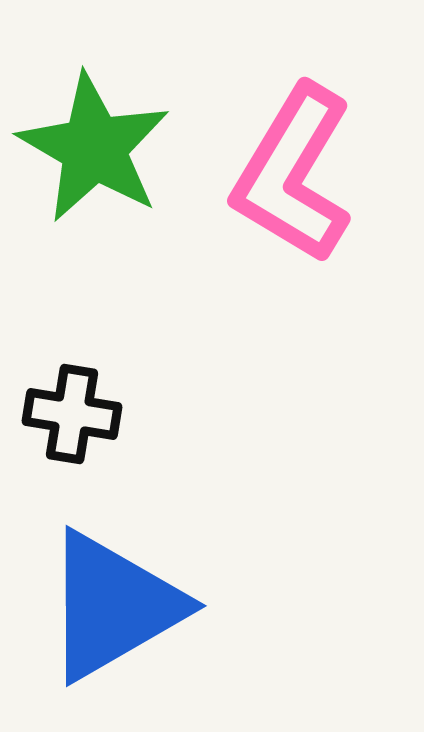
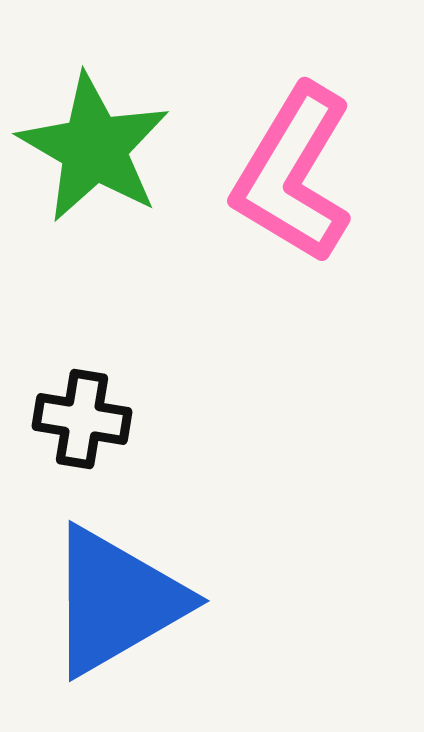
black cross: moved 10 px right, 5 px down
blue triangle: moved 3 px right, 5 px up
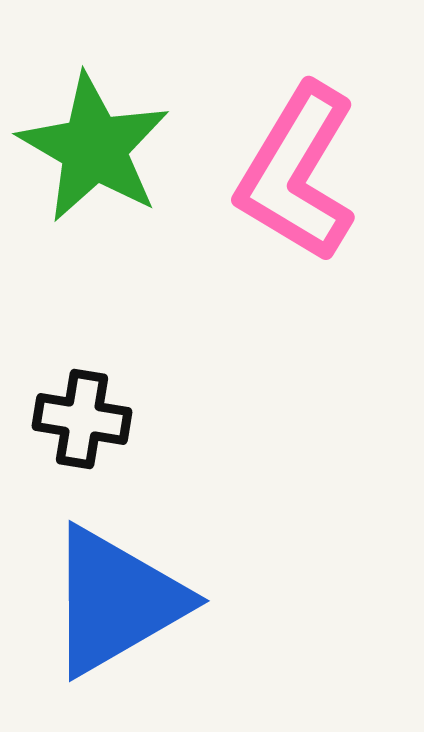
pink L-shape: moved 4 px right, 1 px up
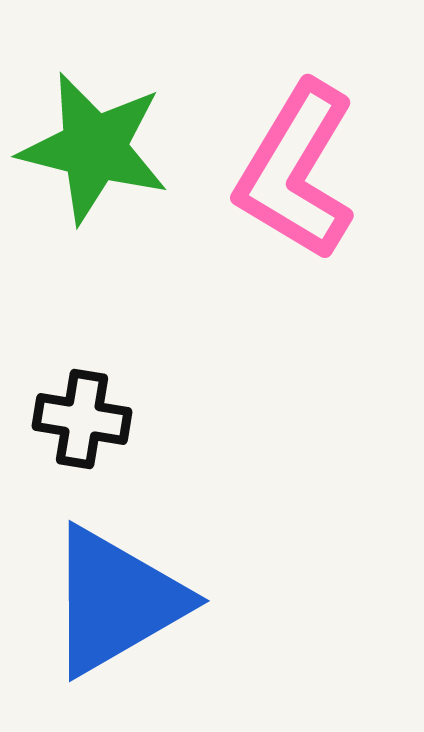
green star: rotated 16 degrees counterclockwise
pink L-shape: moved 1 px left, 2 px up
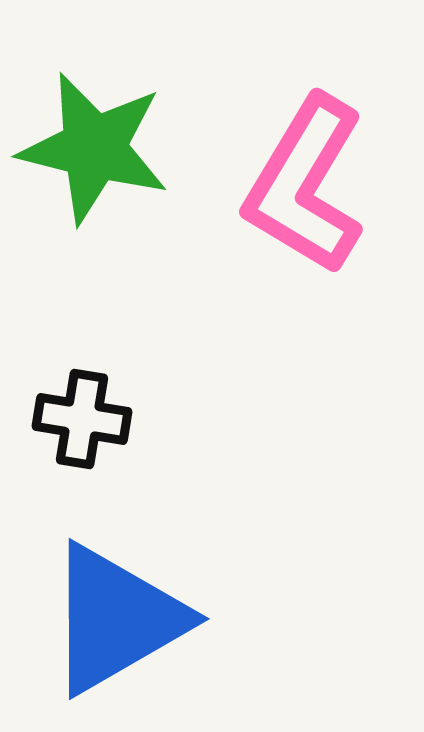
pink L-shape: moved 9 px right, 14 px down
blue triangle: moved 18 px down
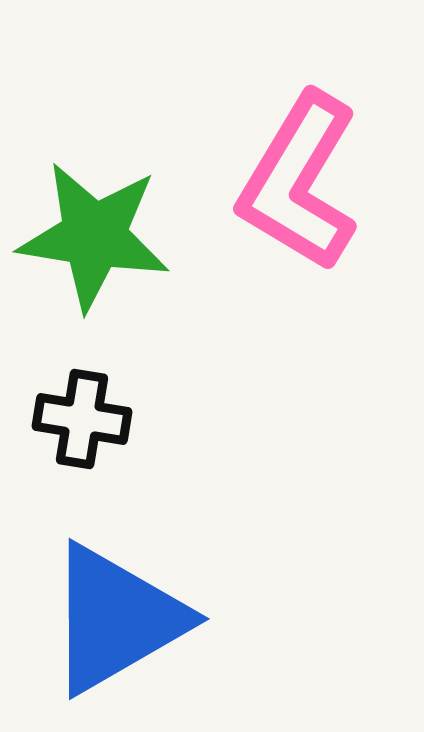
green star: moved 88 px down; rotated 5 degrees counterclockwise
pink L-shape: moved 6 px left, 3 px up
